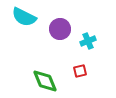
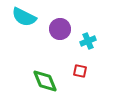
red square: rotated 24 degrees clockwise
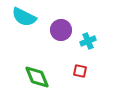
purple circle: moved 1 px right, 1 px down
green diamond: moved 8 px left, 4 px up
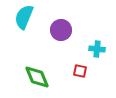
cyan semicircle: rotated 85 degrees clockwise
cyan cross: moved 9 px right, 8 px down; rotated 28 degrees clockwise
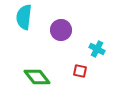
cyan semicircle: rotated 15 degrees counterclockwise
cyan cross: rotated 21 degrees clockwise
green diamond: rotated 16 degrees counterclockwise
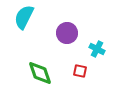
cyan semicircle: rotated 20 degrees clockwise
purple circle: moved 6 px right, 3 px down
green diamond: moved 3 px right, 4 px up; rotated 20 degrees clockwise
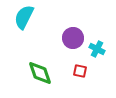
purple circle: moved 6 px right, 5 px down
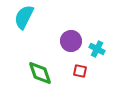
purple circle: moved 2 px left, 3 px down
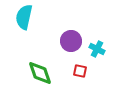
cyan semicircle: rotated 15 degrees counterclockwise
